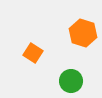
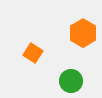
orange hexagon: rotated 12 degrees clockwise
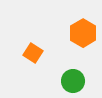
green circle: moved 2 px right
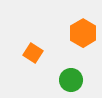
green circle: moved 2 px left, 1 px up
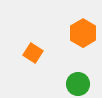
green circle: moved 7 px right, 4 px down
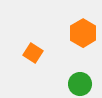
green circle: moved 2 px right
